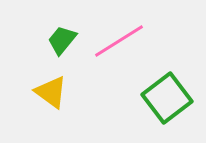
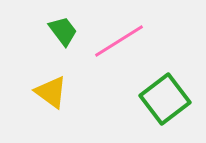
green trapezoid: moved 1 px right, 9 px up; rotated 104 degrees clockwise
green square: moved 2 px left, 1 px down
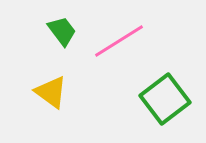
green trapezoid: moved 1 px left
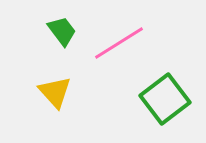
pink line: moved 2 px down
yellow triangle: moved 4 px right; rotated 12 degrees clockwise
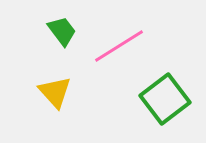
pink line: moved 3 px down
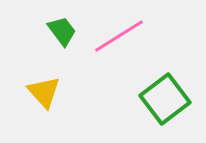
pink line: moved 10 px up
yellow triangle: moved 11 px left
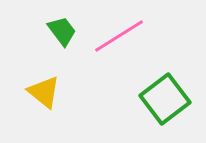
yellow triangle: rotated 9 degrees counterclockwise
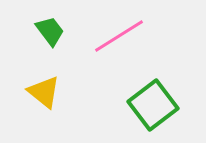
green trapezoid: moved 12 px left
green square: moved 12 px left, 6 px down
